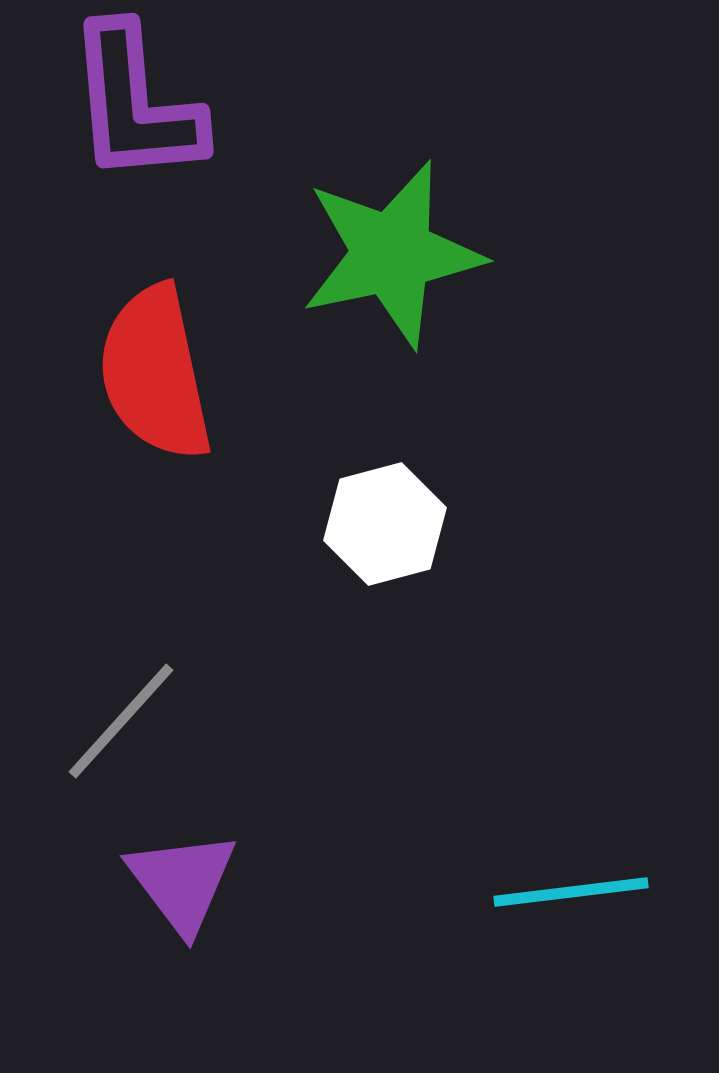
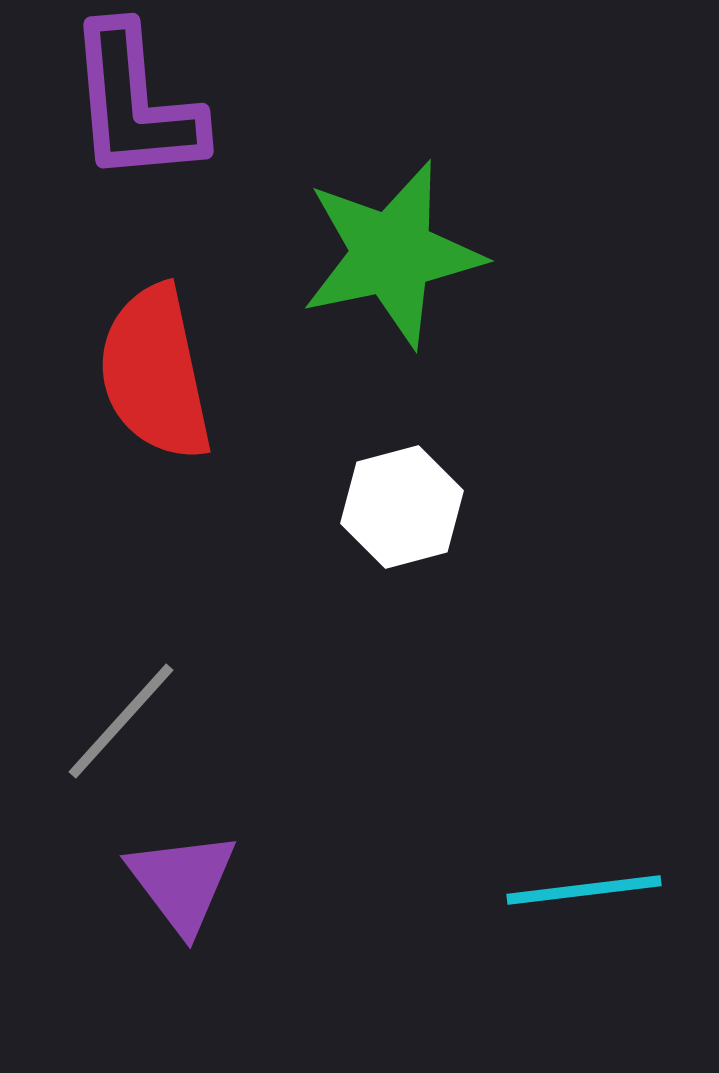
white hexagon: moved 17 px right, 17 px up
cyan line: moved 13 px right, 2 px up
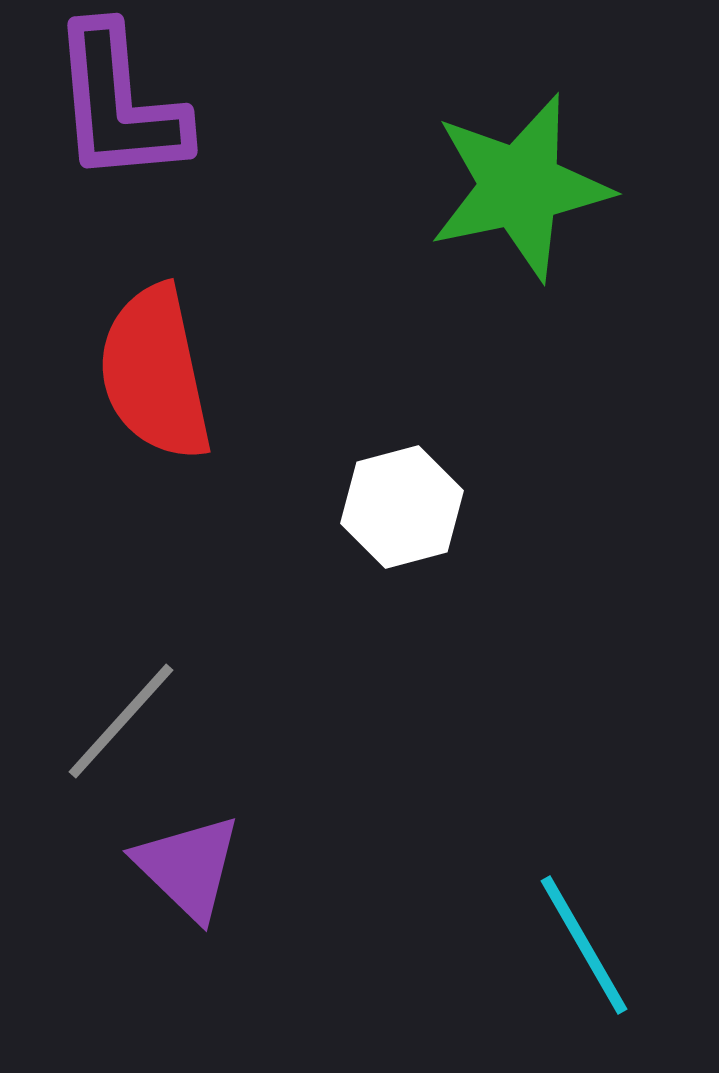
purple L-shape: moved 16 px left
green star: moved 128 px right, 67 px up
purple triangle: moved 6 px right, 15 px up; rotated 9 degrees counterclockwise
cyan line: moved 55 px down; rotated 67 degrees clockwise
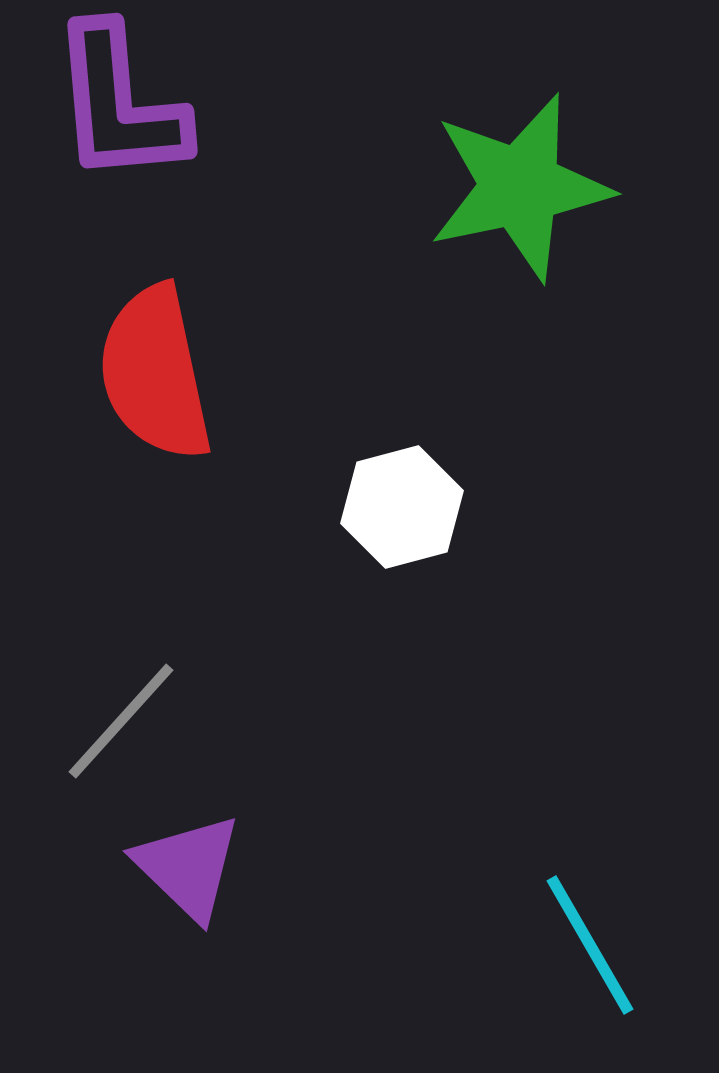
cyan line: moved 6 px right
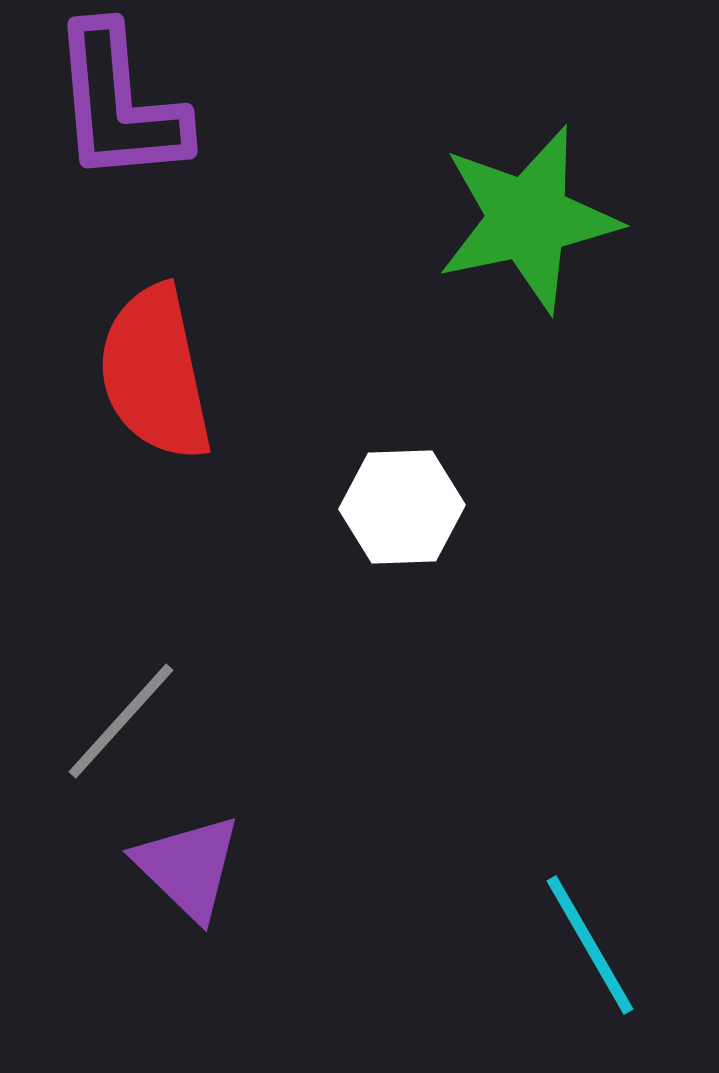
green star: moved 8 px right, 32 px down
white hexagon: rotated 13 degrees clockwise
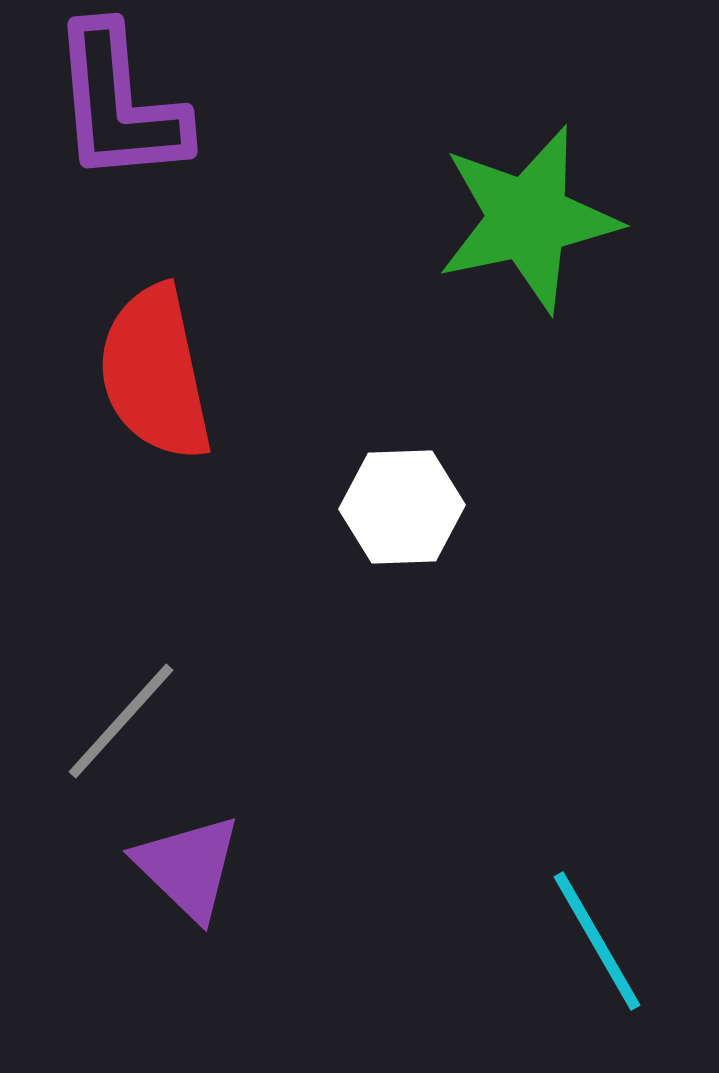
cyan line: moved 7 px right, 4 px up
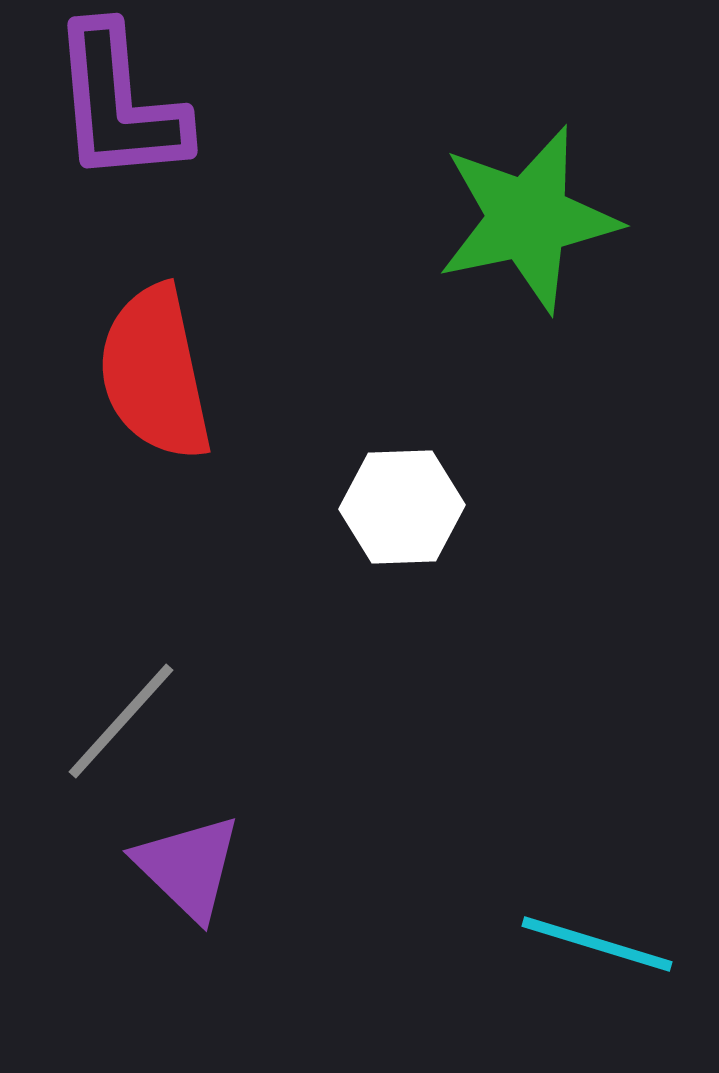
cyan line: moved 3 px down; rotated 43 degrees counterclockwise
